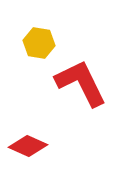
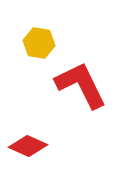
red L-shape: moved 2 px down
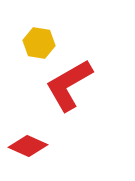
red L-shape: moved 12 px left; rotated 94 degrees counterclockwise
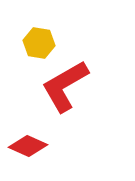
red L-shape: moved 4 px left, 1 px down
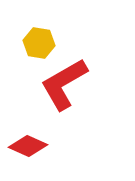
red L-shape: moved 1 px left, 2 px up
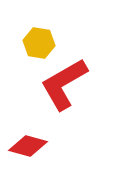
red diamond: rotated 9 degrees counterclockwise
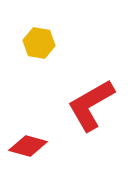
red L-shape: moved 27 px right, 21 px down
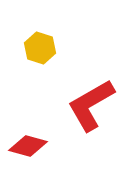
yellow hexagon: moved 1 px right, 5 px down; rotated 8 degrees clockwise
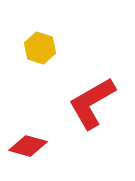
red L-shape: moved 1 px right, 2 px up
